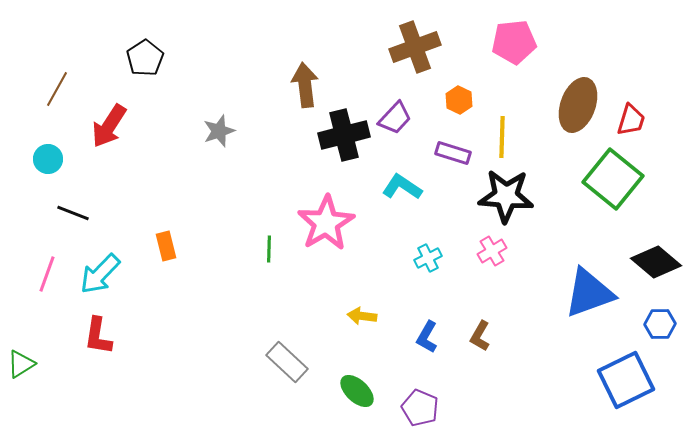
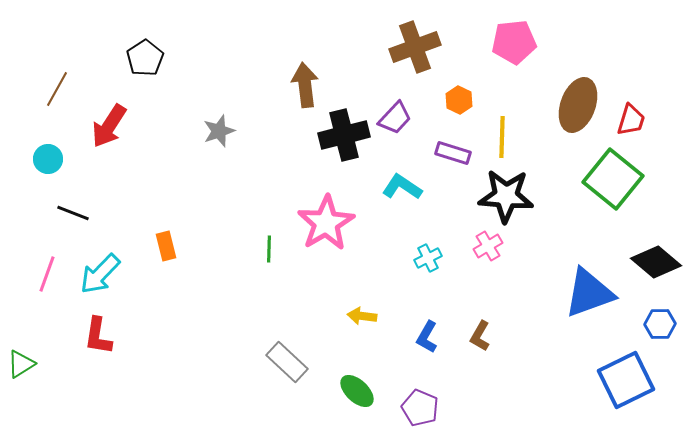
pink cross: moved 4 px left, 5 px up
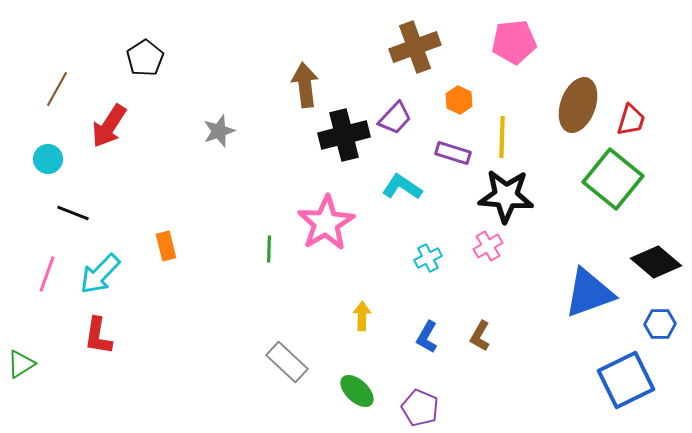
yellow arrow: rotated 84 degrees clockwise
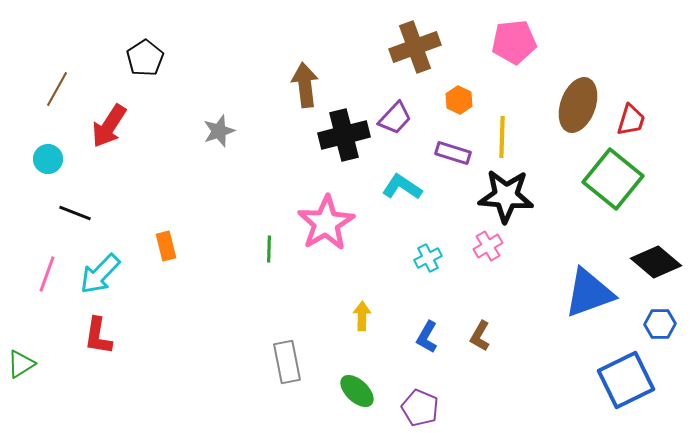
black line: moved 2 px right
gray rectangle: rotated 36 degrees clockwise
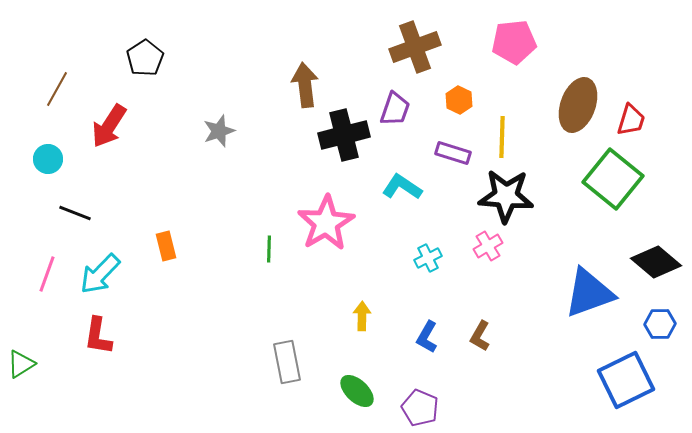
purple trapezoid: moved 9 px up; rotated 24 degrees counterclockwise
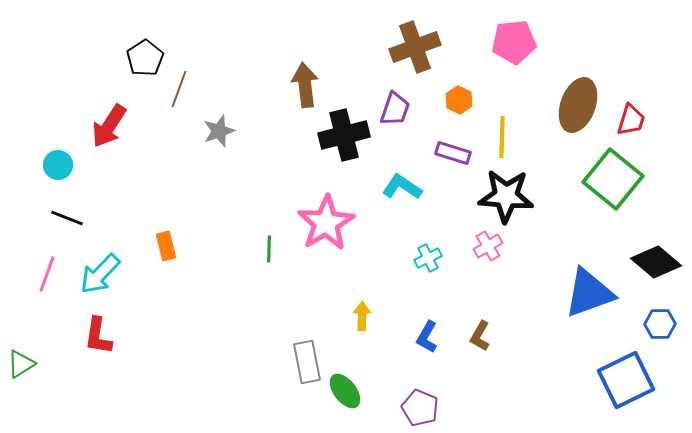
brown line: moved 122 px right; rotated 9 degrees counterclockwise
cyan circle: moved 10 px right, 6 px down
black line: moved 8 px left, 5 px down
gray rectangle: moved 20 px right
green ellipse: moved 12 px left; rotated 9 degrees clockwise
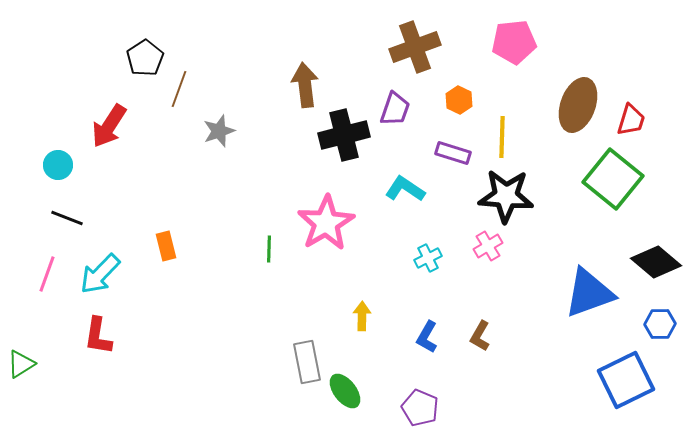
cyan L-shape: moved 3 px right, 2 px down
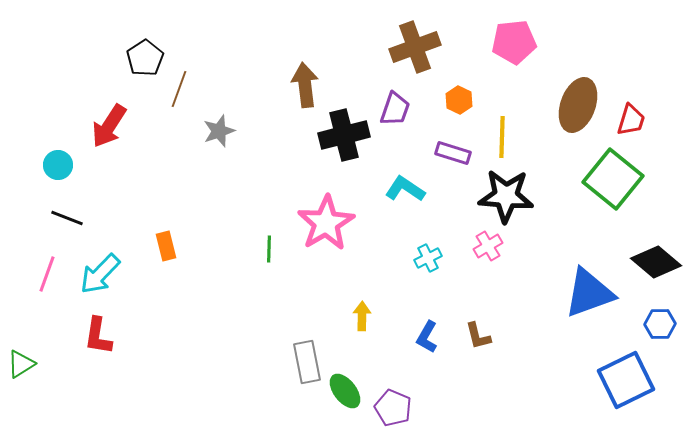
brown L-shape: moved 2 px left; rotated 44 degrees counterclockwise
purple pentagon: moved 27 px left
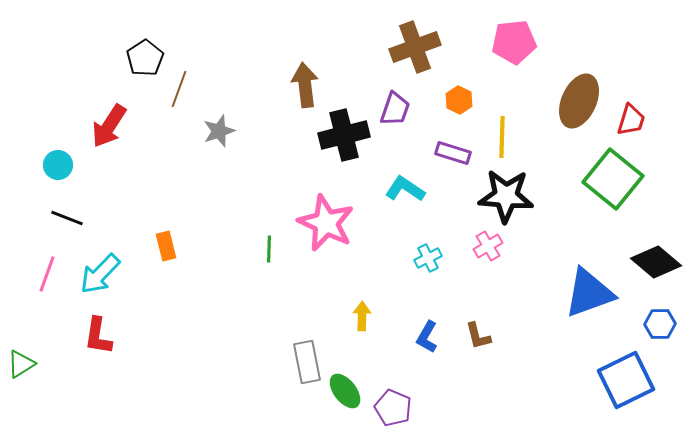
brown ellipse: moved 1 px right, 4 px up; rotated 4 degrees clockwise
pink star: rotated 16 degrees counterclockwise
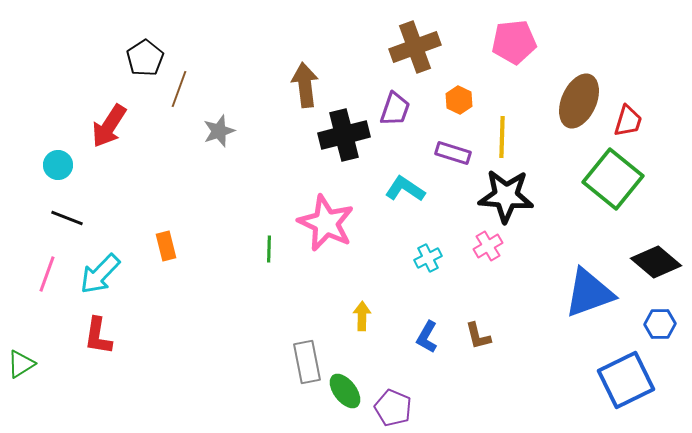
red trapezoid: moved 3 px left, 1 px down
